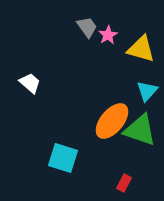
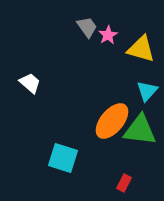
green triangle: rotated 12 degrees counterclockwise
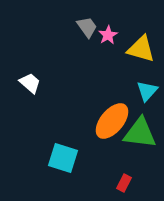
green triangle: moved 3 px down
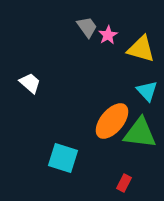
cyan triangle: rotated 25 degrees counterclockwise
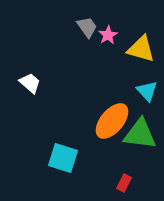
green triangle: moved 1 px down
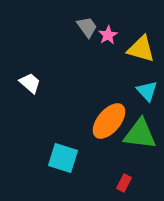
orange ellipse: moved 3 px left
